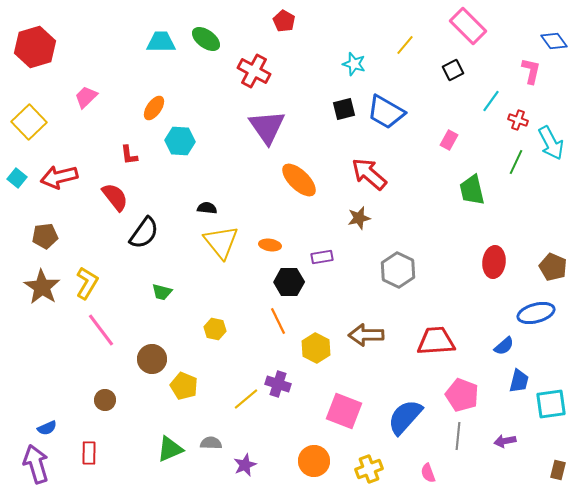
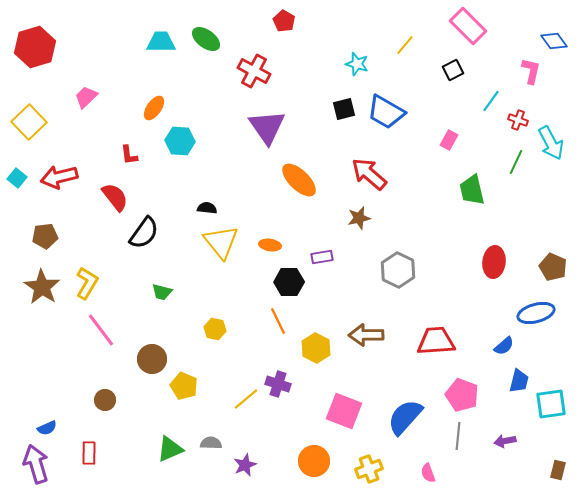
cyan star at (354, 64): moved 3 px right
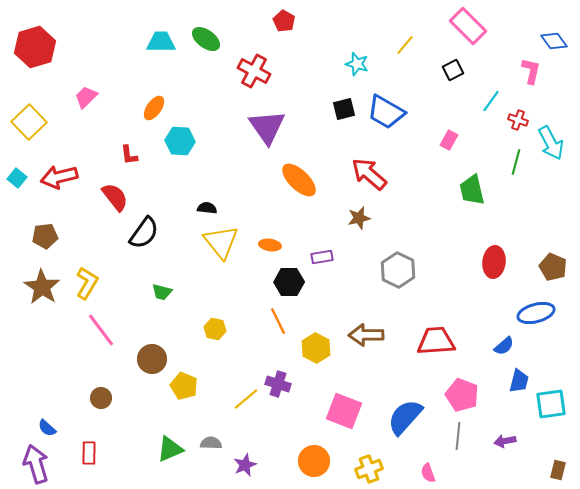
green line at (516, 162): rotated 10 degrees counterclockwise
brown circle at (105, 400): moved 4 px left, 2 px up
blue semicircle at (47, 428): rotated 66 degrees clockwise
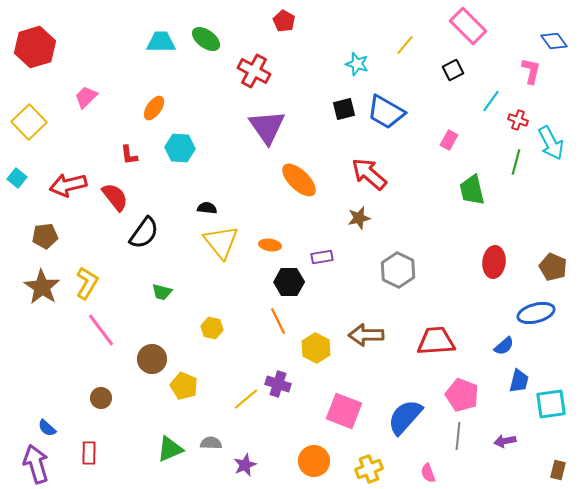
cyan hexagon at (180, 141): moved 7 px down
red arrow at (59, 177): moved 9 px right, 8 px down
yellow hexagon at (215, 329): moved 3 px left, 1 px up
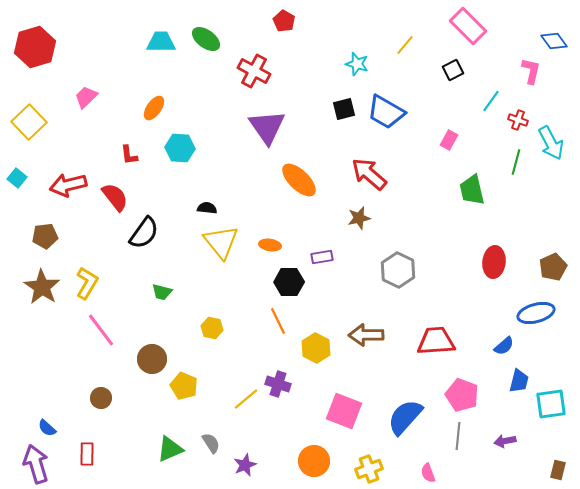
brown pentagon at (553, 267): rotated 24 degrees clockwise
gray semicircle at (211, 443): rotated 55 degrees clockwise
red rectangle at (89, 453): moved 2 px left, 1 px down
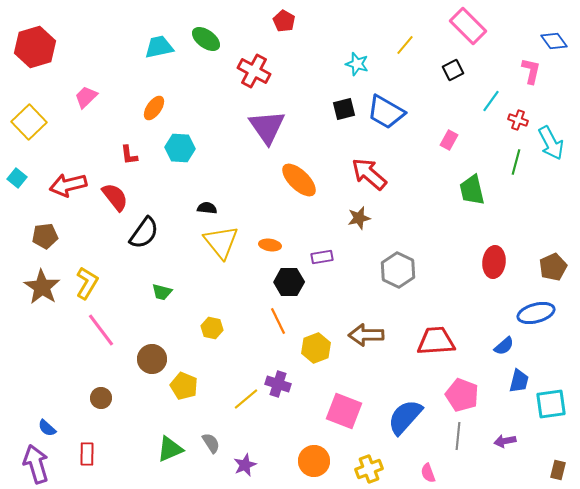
cyan trapezoid at (161, 42): moved 2 px left, 5 px down; rotated 12 degrees counterclockwise
yellow hexagon at (316, 348): rotated 12 degrees clockwise
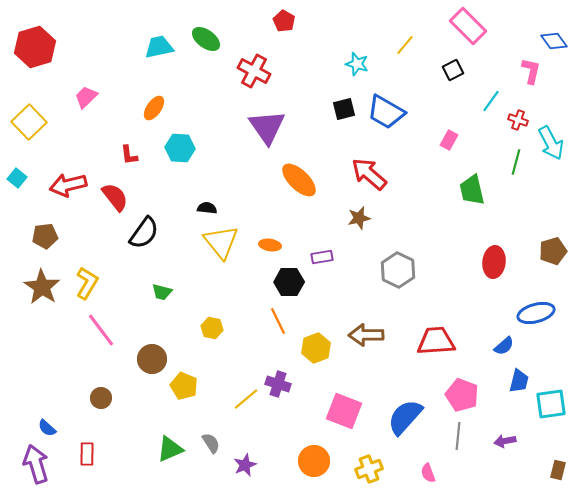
brown pentagon at (553, 267): moved 16 px up; rotated 8 degrees clockwise
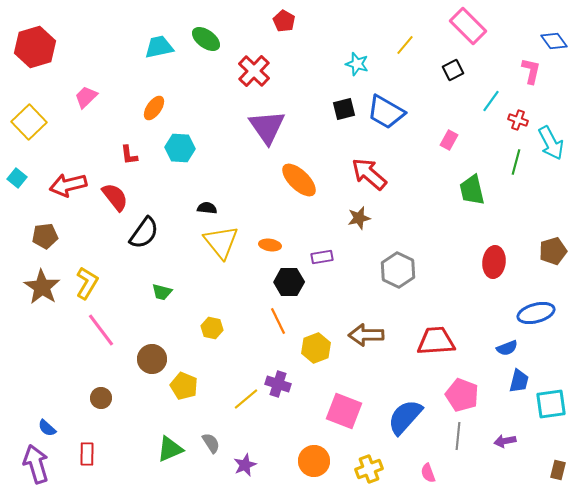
red cross at (254, 71): rotated 16 degrees clockwise
blue semicircle at (504, 346): moved 3 px right, 2 px down; rotated 20 degrees clockwise
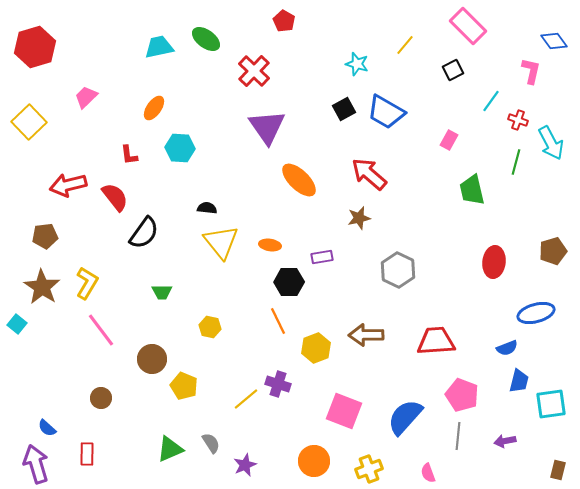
black square at (344, 109): rotated 15 degrees counterclockwise
cyan square at (17, 178): moved 146 px down
green trapezoid at (162, 292): rotated 15 degrees counterclockwise
yellow hexagon at (212, 328): moved 2 px left, 1 px up
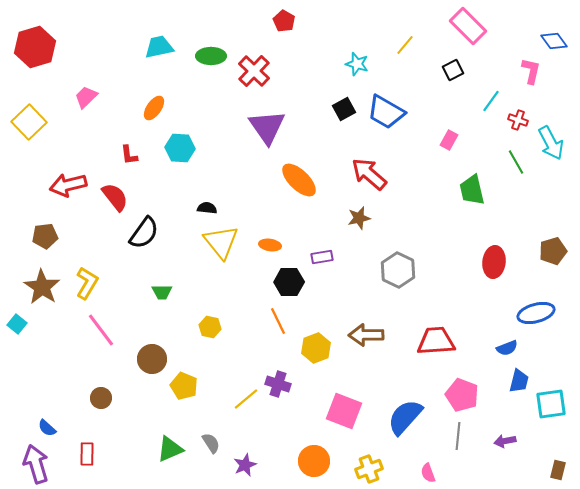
green ellipse at (206, 39): moved 5 px right, 17 px down; rotated 36 degrees counterclockwise
green line at (516, 162): rotated 45 degrees counterclockwise
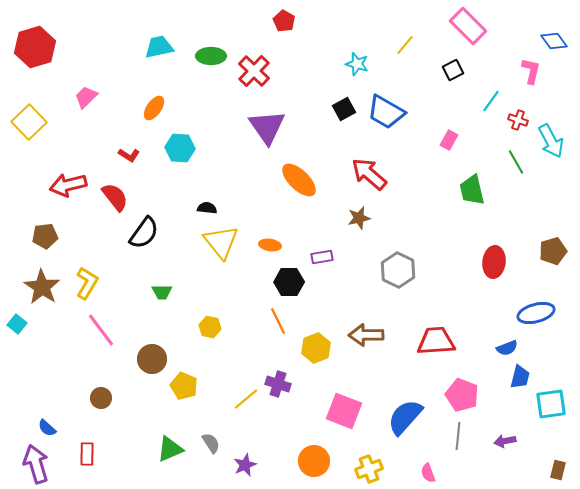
cyan arrow at (551, 143): moved 2 px up
red L-shape at (129, 155): rotated 50 degrees counterclockwise
blue trapezoid at (519, 381): moved 1 px right, 4 px up
